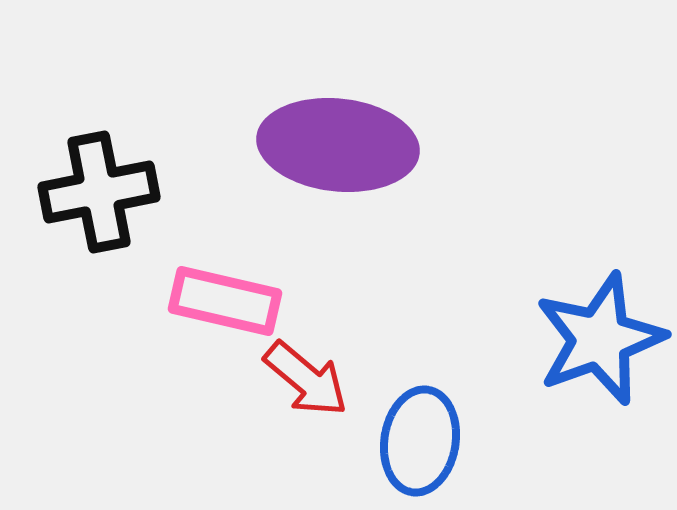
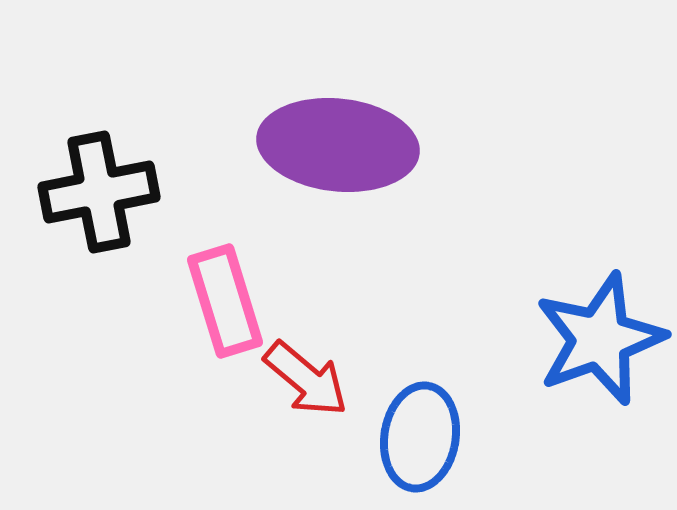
pink rectangle: rotated 60 degrees clockwise
blue ellipse: moved 4 px up
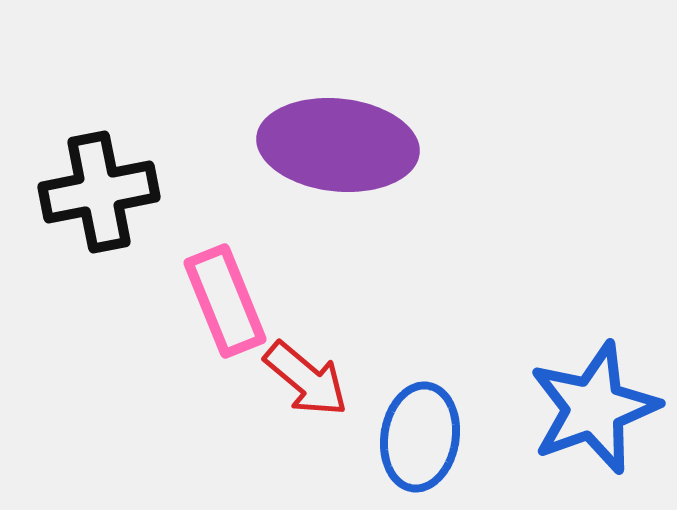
pink rectangle: rotated 5 degrees counterclockwise
blue star: moved 6 px left, 69 px down
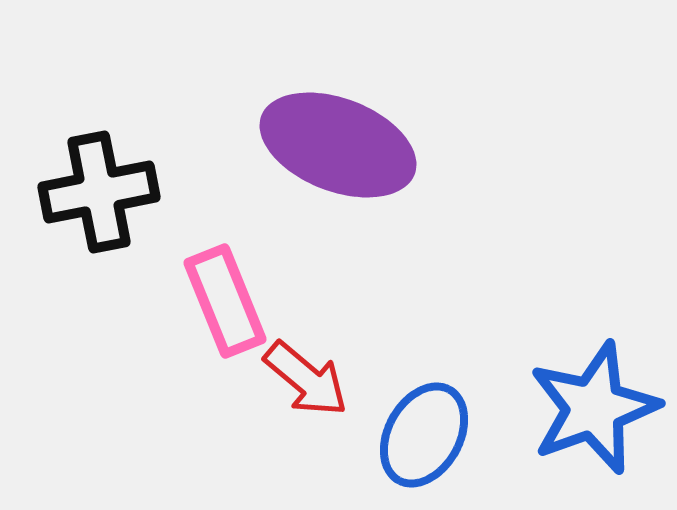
purple ellipse: rotated 15 degrees clockwise
blue ellipse: moved 4 px right, 2 px up; rotated 20 degrees clockwise
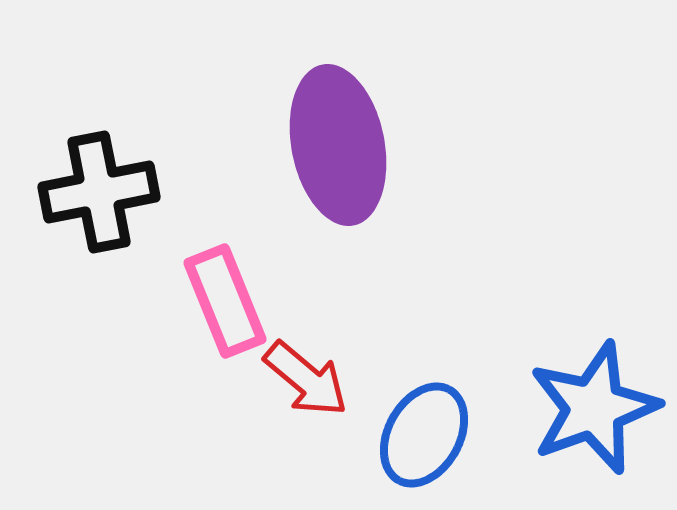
purple ellipse: rotated 58 degrees clockwise
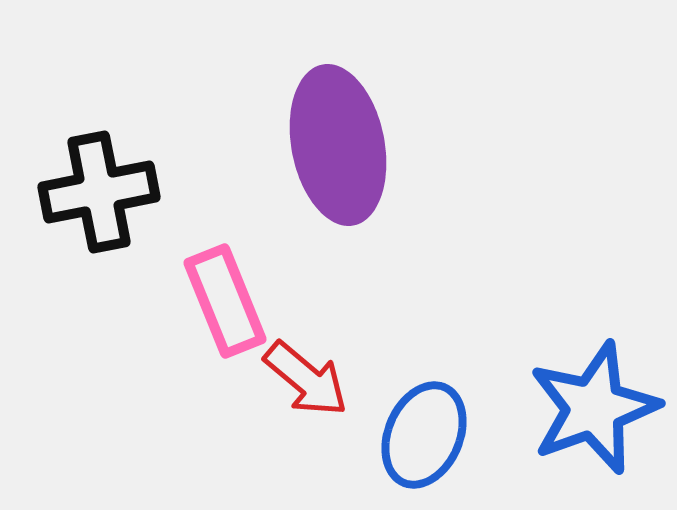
blue ellipse: rotated 6 degrees counterclockwise
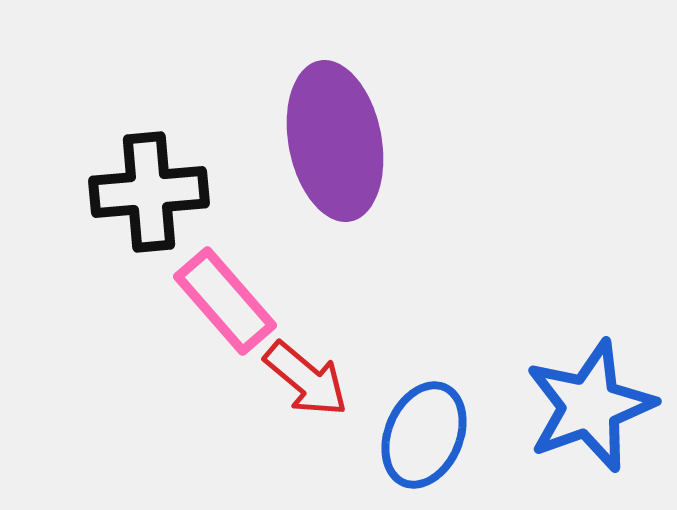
purple ellipse: moved 3 px left, 4 px up
black cross: moved 50 px right; rotated 6 degrees clockwise
pink rectangle: rotated 19 degrees counterclockwise
blue star: moved 4 px left, 2 px up
